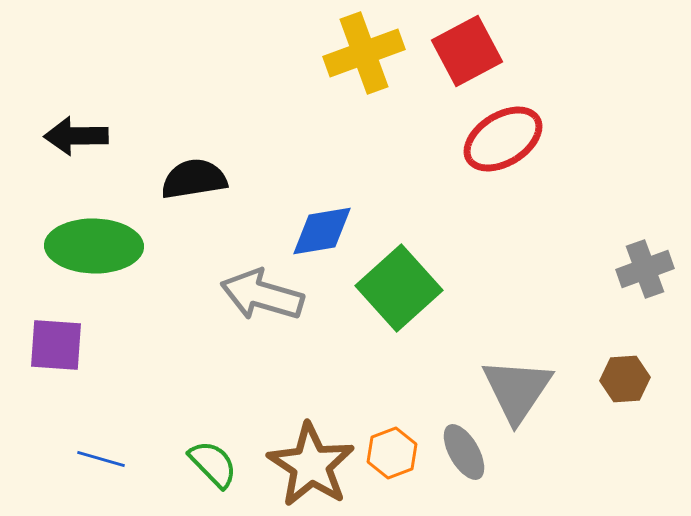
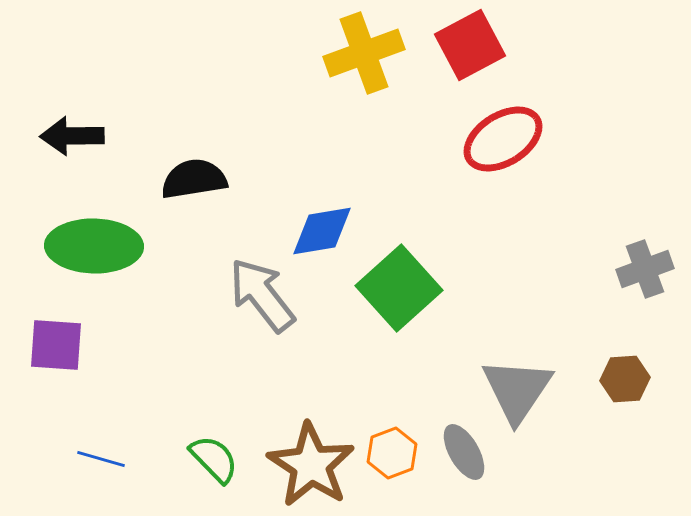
red square: moved 3 px right, 6 px up
black arrow: moved 4 px left
gray arrow: rotated 36 degrees clockwise
green semicircle: moved 1 px right, 5 px up
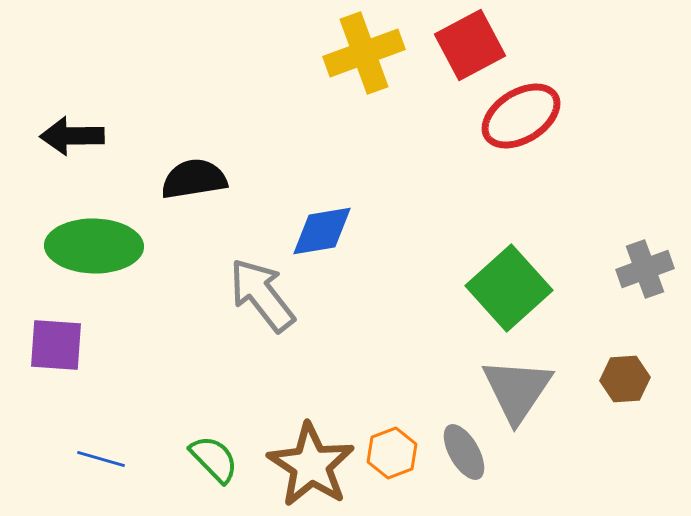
red ellipse: moved 18 px right, 23 px up
green square: moved 110 px right
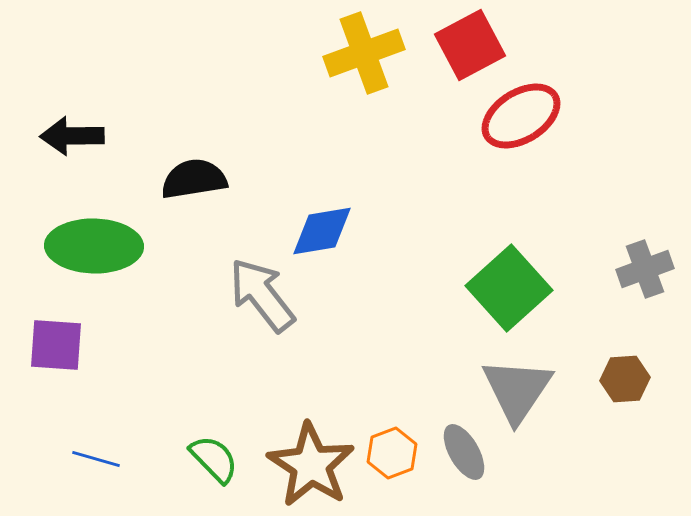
blue line: moved 5 px left
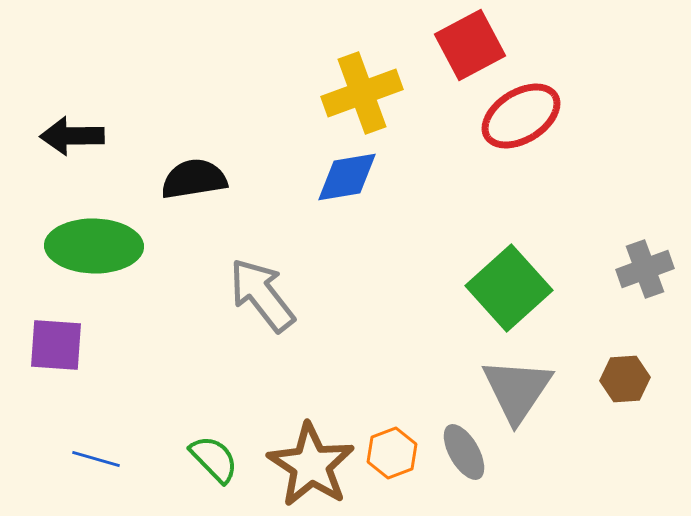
yellow cross: moved 2 px left, 40 px down
blue diamond: moved 25 px right, 54 px up
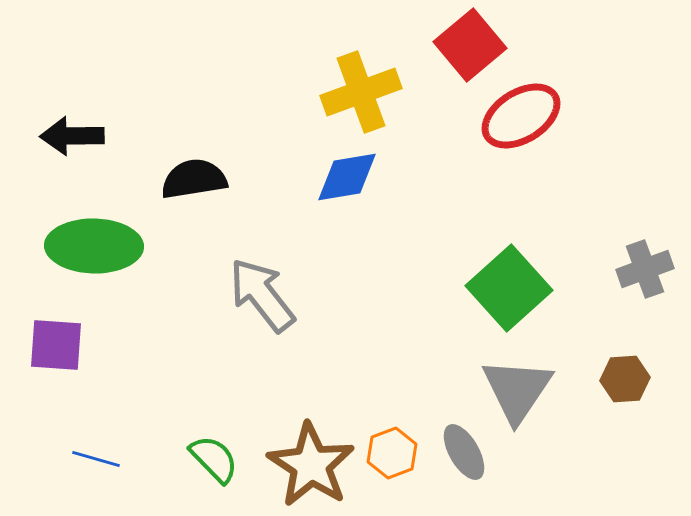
red square: rotated 12 degrees counterclockwise
yellow cross: moved 1 px left, 1 px up
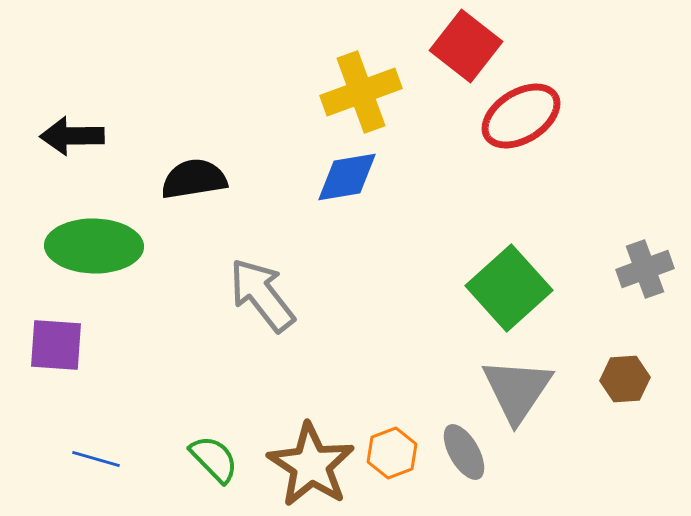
red square: moved 4 px left, 1 px down; rotated 12 degrees counterclockwise
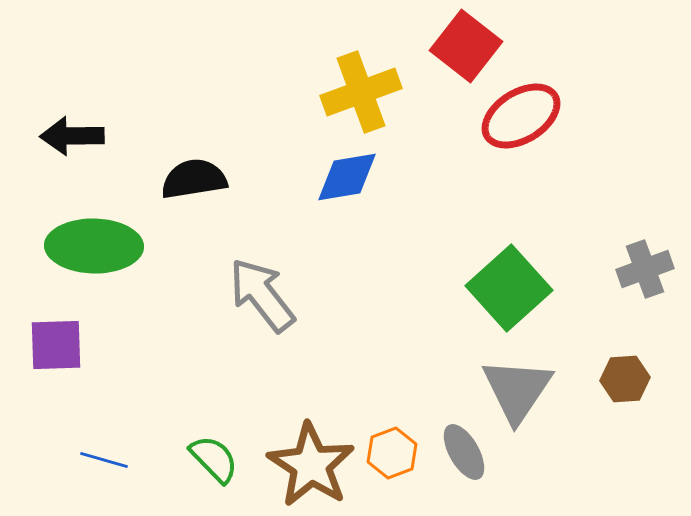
purple square: rotated 6 degrees counterclockwise
blue line: moved 8 px right, 1 px down
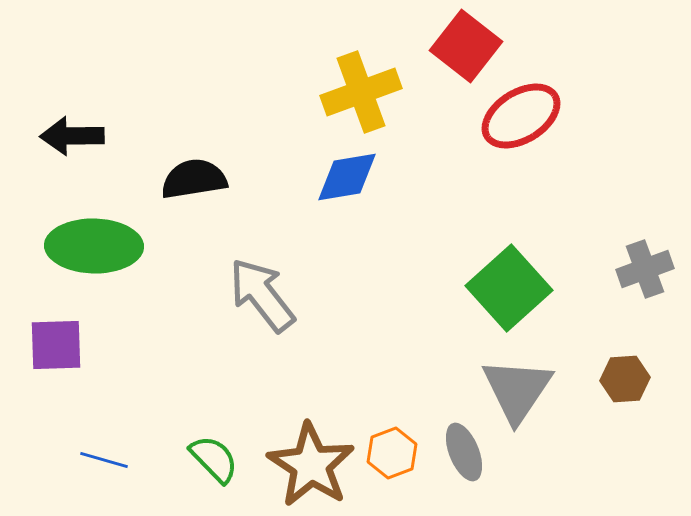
gray ellipse: rotated 8 degrees clockwise
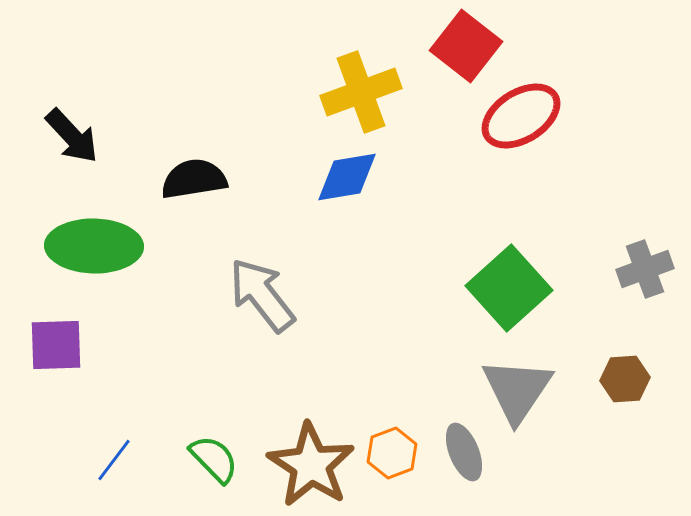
black arrow: rotated 132 degrees counterclockwise
blue line: moved 10 px right; rotated 69 degrees counterclockwise
